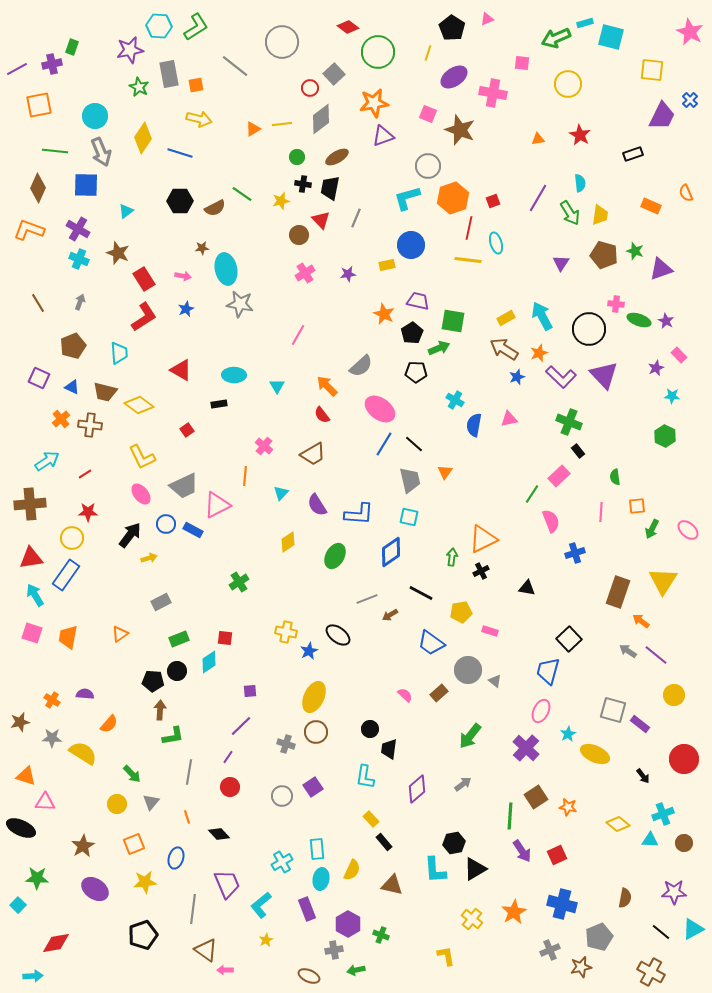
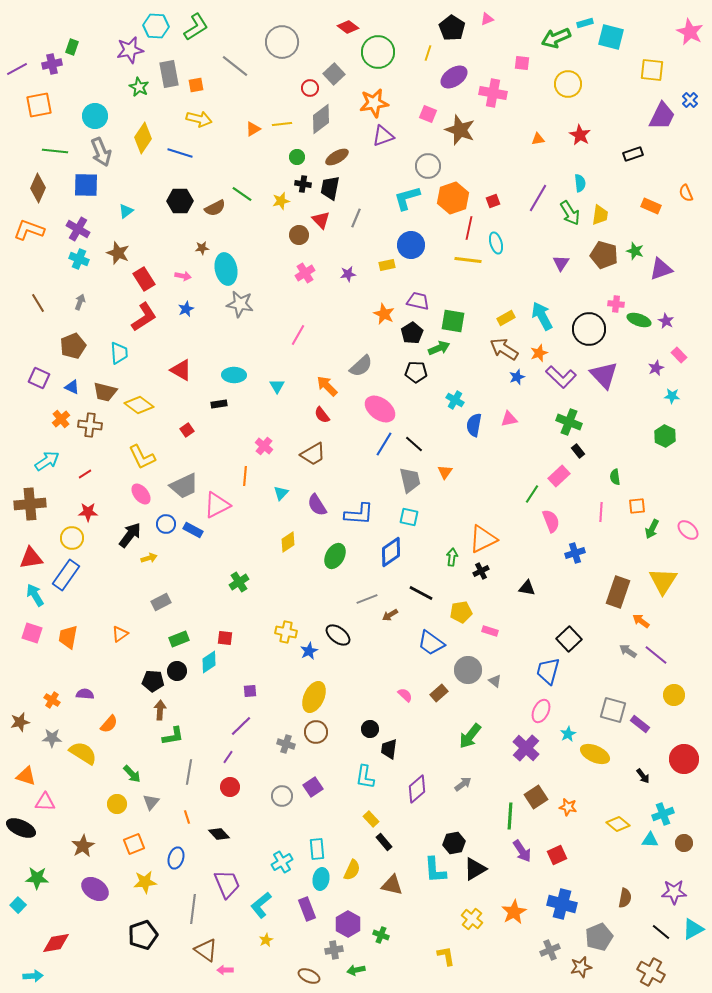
cyan hexagon at (159, 26): moved 3 px left
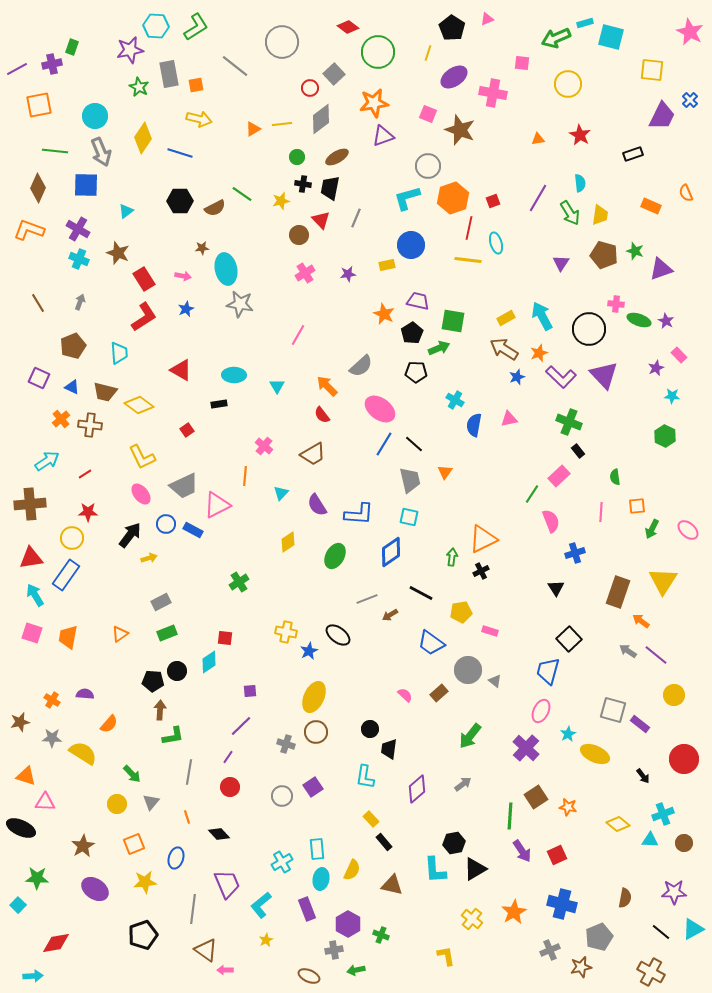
black triangle at (527, 588): moved 29 px right; rotated 48 degrees clockwise
green rectangle at (179, 639): moved 12 px left, 6 px up
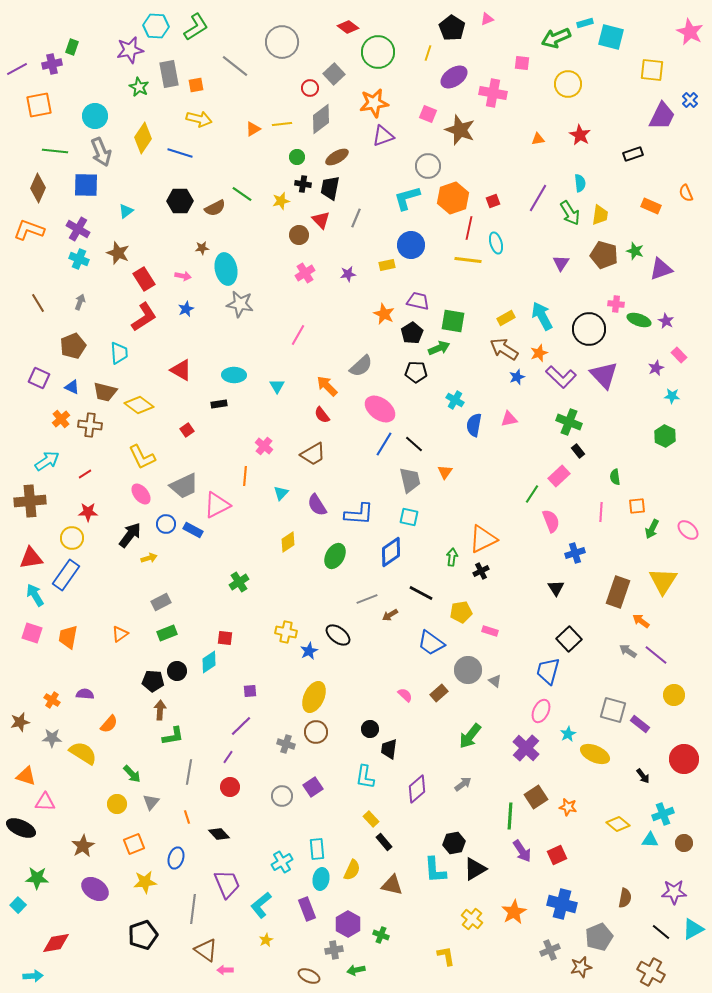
brown cross at (30, 504): moved 3 px up
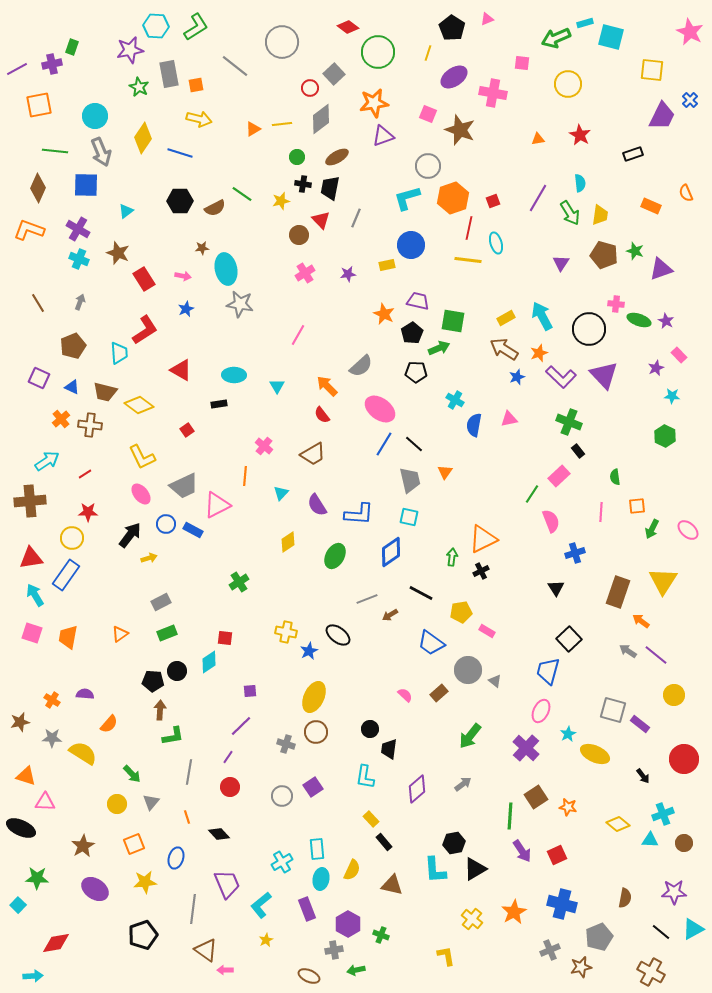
red L-shape at (144, 317): moved 1 px right, 13 px down
pink rectangle at (490, 631): moved 3 px left; rotated 14 degrees clockwise
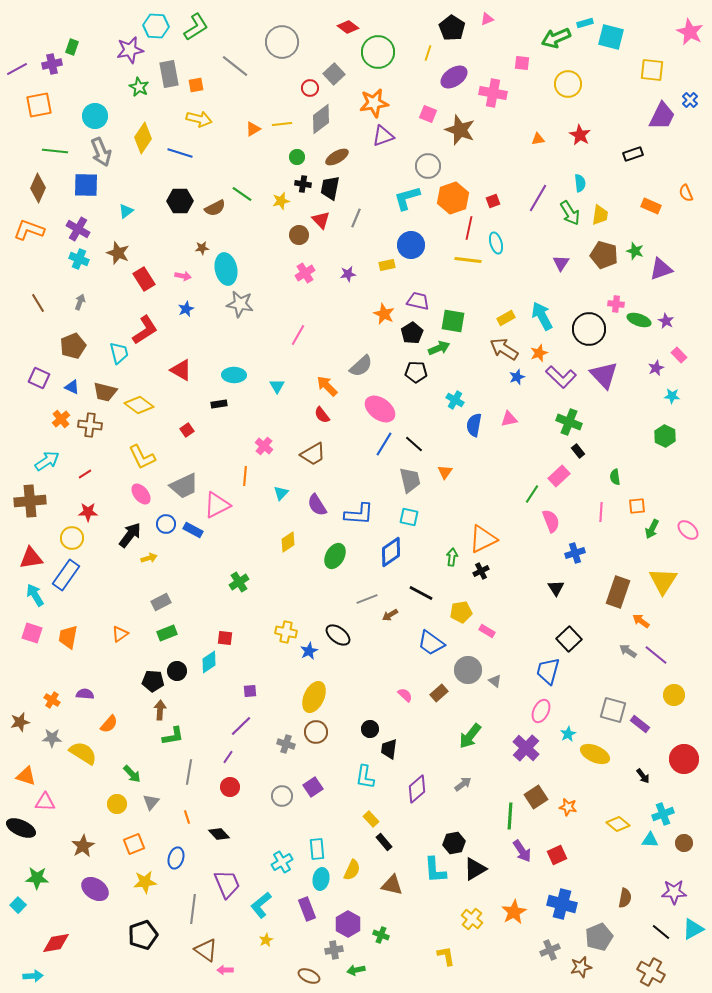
cyan trapezoid at (119, 353): rotated 10 degrees counterclockwise
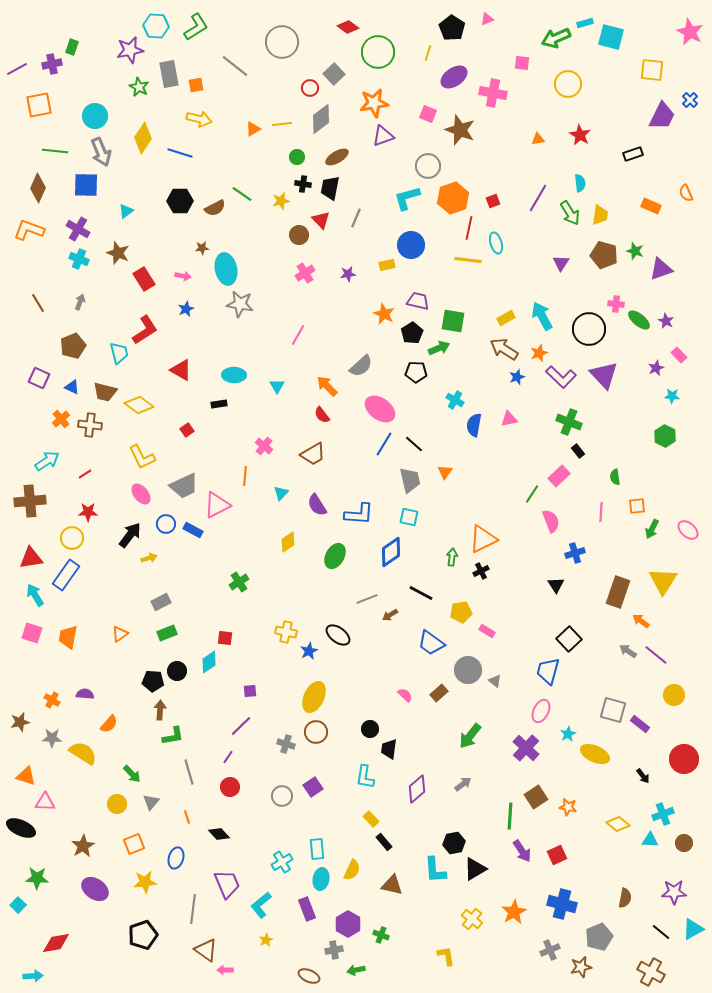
green ellipse at (639, 320): rotated 20 degrees clockwise
black triangle at (556, 588): moved 3 px up
gray line at (189, 772): rotated 25 degrees counterclockwise
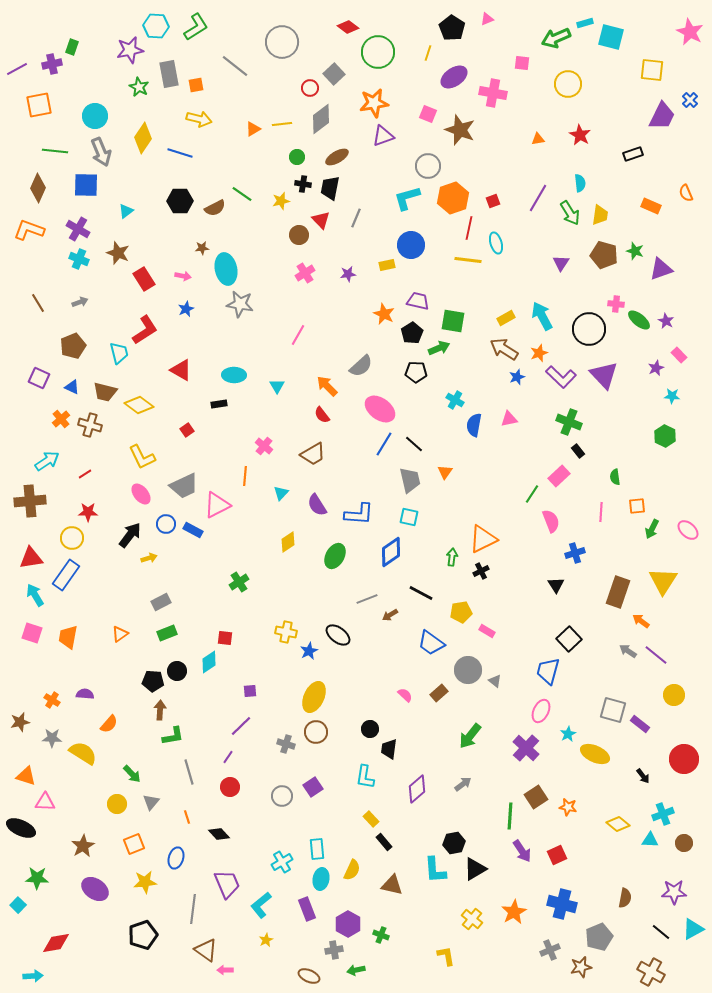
gray arrow at (80, 302): rotated 49 degrees clockwise
brown cross at (90, 425): rotated 10 degrees clockwise
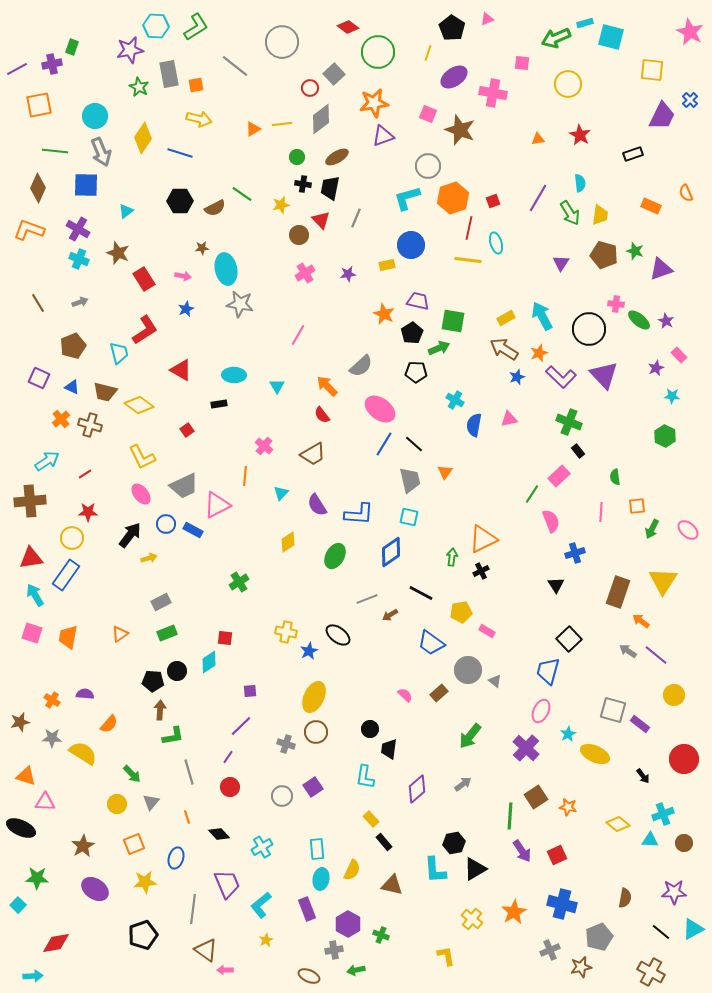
yellow star at (281, 201): moved 4 px down
cyan cross at (282, 862): moved 20 px left, 15 px up
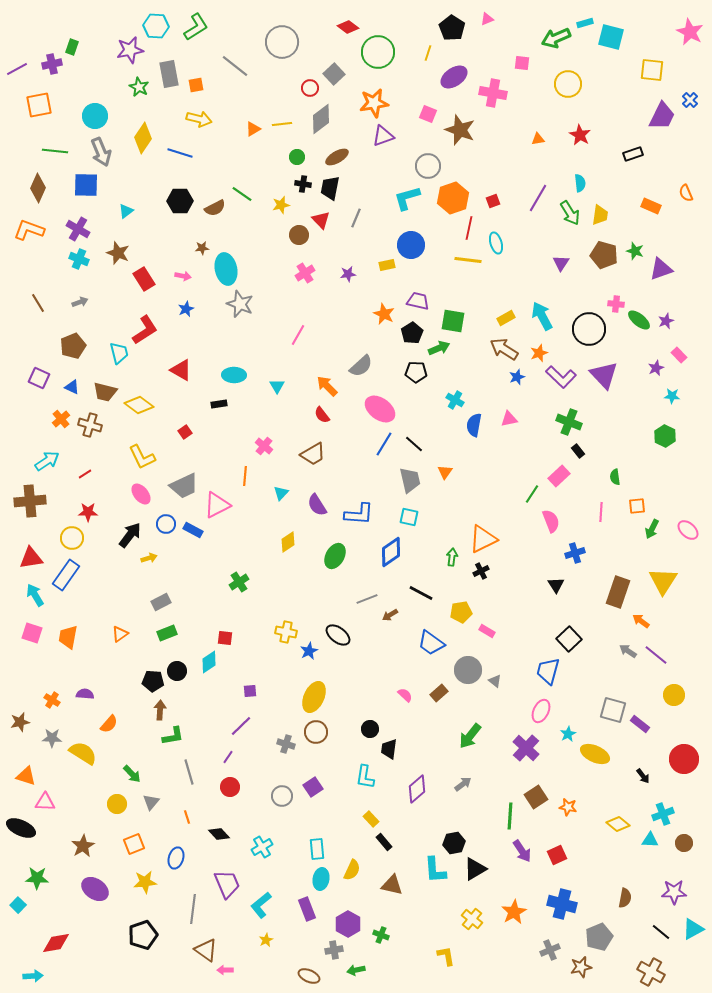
gray star at (240, 304): rotated 12 degrees clockwise
purple star at (666, 321): rotated 21 degrees clockwise
red square at (187, 430): moved 2 px left, 2 px down
